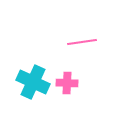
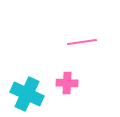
cyan cross: moved 6 px left, 12 px down
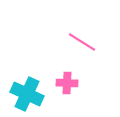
pink line: rotated 40 degrees clockwise
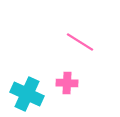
pink line: moved 2 px left
